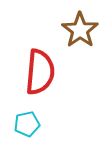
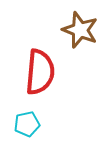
brown star: rotated 15 degrees counterclockwise
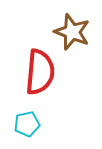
brown star: moved 8 px left, 2 px down
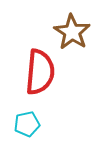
brown star: rotated 12 degrees clockwise
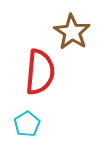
cyan pentagon: rotated 20 degrees counterclockwise
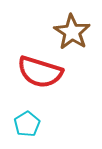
red semicircle: rotated 102 degrees clockwise
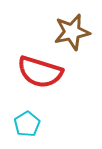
brown star: rotated 27 degrees clockwise
